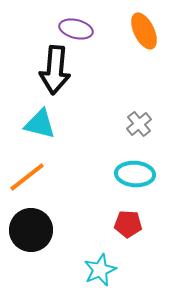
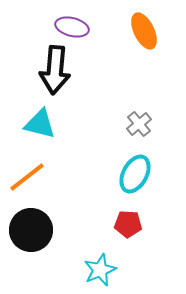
purple ellipse: moved 4 px left, 2 px up
cyan ellipse: rotated 66 degrees counterclockwise
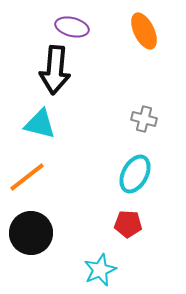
gray cross: moved 5 px right, 5 px up; rotated 35 degrees counterclockwise
black circle: moved 3 px down
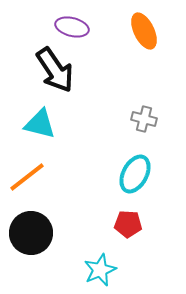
black arrow: rotated 39 degrees counterclockwise
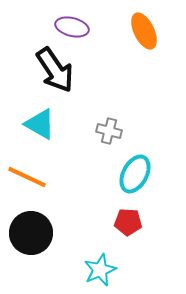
gray cross: moved 35 px left, 12 px down
cyan triangle: rotated 16 degrees clockwise
orange line: rotated 63 degrees clockwise
red pentagon: moved 2 px up
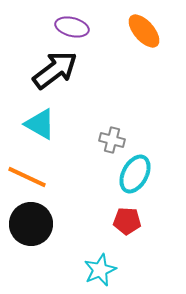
orange ellipse: rotated 15 degrees counterclockwise
black arrow: rotated 93 degrees counterclockwise
gray cross: moved 3 px right, 9 px down
red pentagon: moved 1 px left, 1 px up
black circle: moved 9 px up
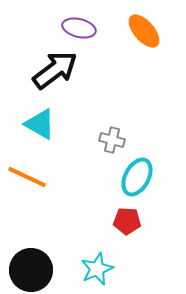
purple ellipse: moved 7 px right, 1 px down
cyan ellipse: moved 2 px right, 3 px down
black circle: moved 46 px down
cyan star: moved 3 px left, 1 px up
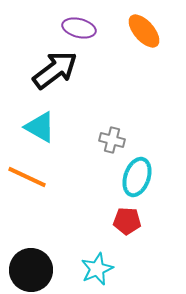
cyan triangle: moved 3 px down
cyan ellipse: rotated 9 degrees counterclockwise
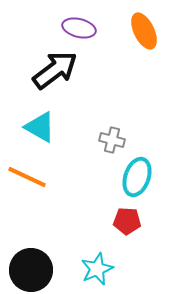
orange ellipse: rotated 15 degrees clockwise
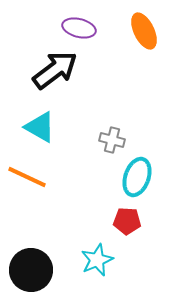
cyan star: moved 9 px up
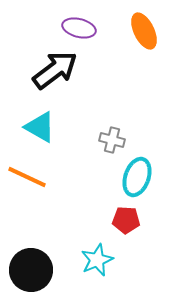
red pentagon: moved 1 px left, 1 px up
